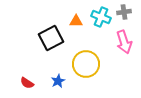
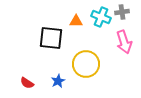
gray cross: moved 2 px left
black square: rotated 35 degrees clockwise
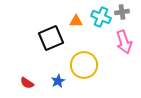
black square: rotated 30 degrees counterclockwise
yellow circle: moved 2 px left, 1 px down
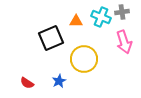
yellow circle: moved 6 px up
blue star: moved 1 px right
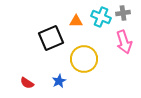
gray cross: moved 1 px right, 1 px down
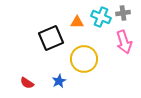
orange triangle: moved 1 px right, 1 px down
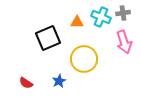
black square: moved 3 px left
red semicircle: moved 1 px left
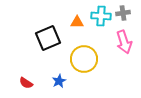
cyan cross: moved 1 px up; rotated 18 degrees counterclockwise
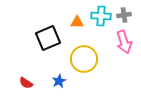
gray cross: moved 1 px right, 2 px down
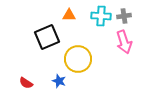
gray cross: moved 1 px down
orange triangle: moved 8 px left, 7 px up
black square: moved 1 px left, 1 px up
yellow circle: moved 6 px left
blue star: rotated 24 degrees counterclockwise
